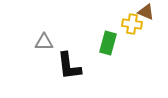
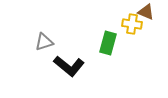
gray triangle: rotated 18 degrees counterclockwise
black L-shape: rotated 44 degrees counterclockwise
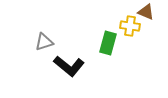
yellow cross: moved 2 px left, 2 px down
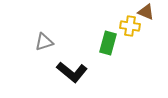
black L-shape: moved 3 px right, 6 px down
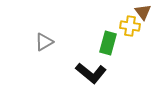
brown triangle: moved 3 px left; rotated 30 degrees clockwise
gray triangle: rotated 12 degrees counterclockwise
black L-shape: moved 19 px right, 1 px down
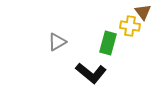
gray triangle: moved 13 px right
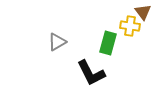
black L-shape: rotated 24 degrees clockwise
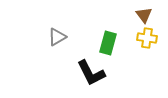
brown triangle: moved 1 px right, 3 px down
yellow cross: moved 17 px right, 12 px down
gray triangle: moved 5 px up
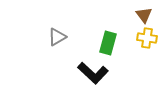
black L-shape: moved 2 px right; rotated 20 degrees counterclockwise
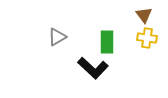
green rectangle: moved 1 px left, 1 px up; rotated 15 degrees counterclockwise
black L-shape: moved 5 px up
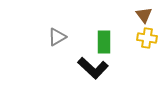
green rectangle: moved 3 px left
